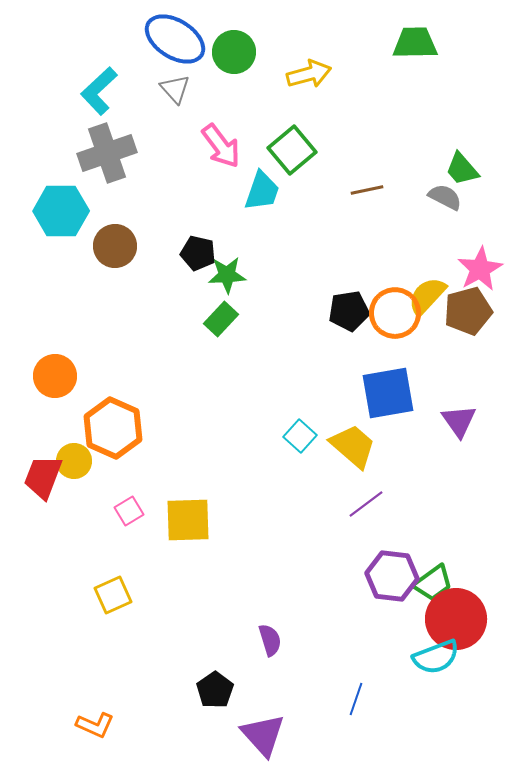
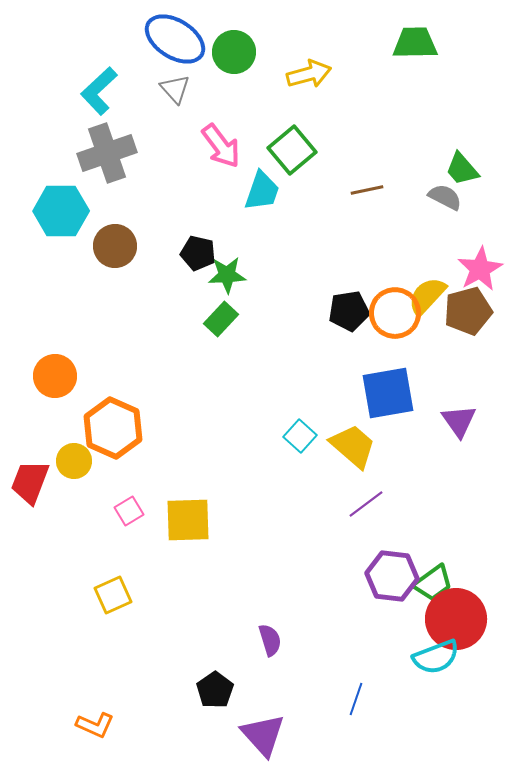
red trapezoid at (43, 477): moved 13 px left, 5 px down
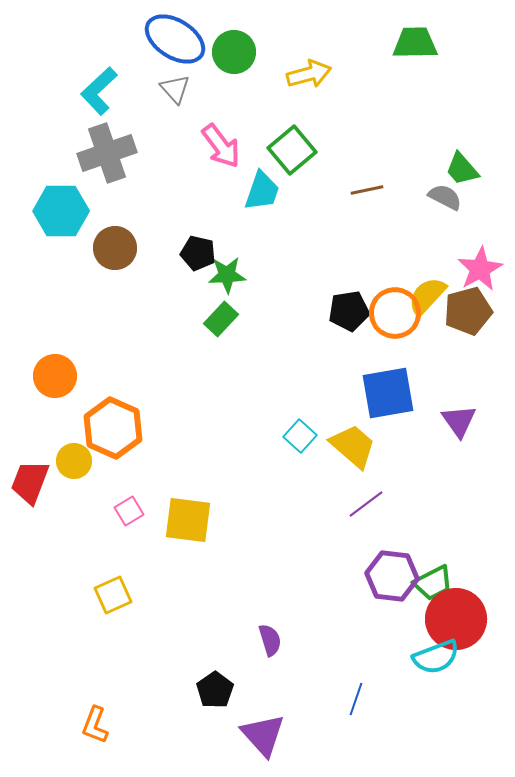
brown circle at (115, 246): moved 2 px down
yellow square at (188, 520): rotated 9 degrees clockwise
green trapezoid at (433, 583): rotated 9 degrees clockwise
orange L-shape at (95, 725): rotated 87 degrees clockwise
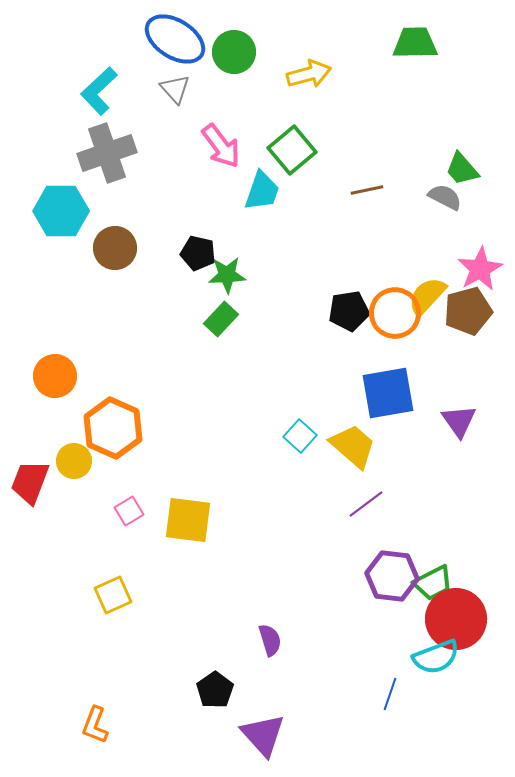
blue line at (356, 699): moved 34 px right, 5 px up
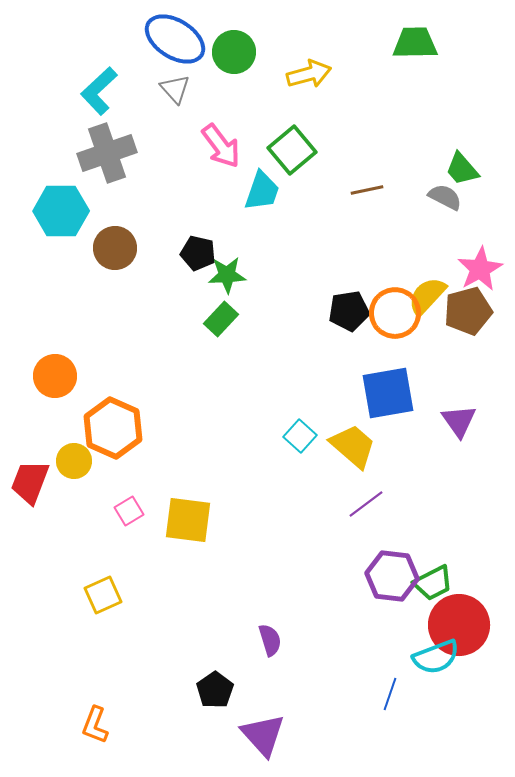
yellow square at (113, 595): moved 10 px left
red circle at (456, 619): moved 3 px right, 6 px down
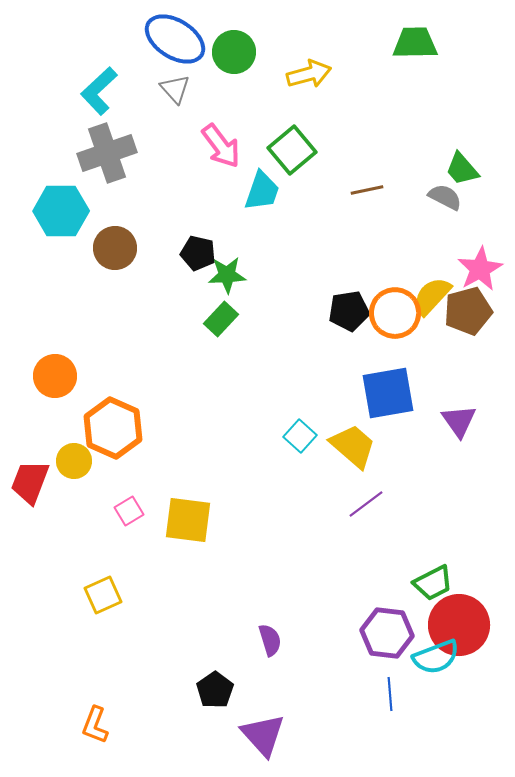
yellow semicircle at (427, 296): moved 5 px right
purple hexagon at (392, 576): moved 5 px left, 57 px down
blue line at (390, 694): rotated 24 degrees counterclockwise
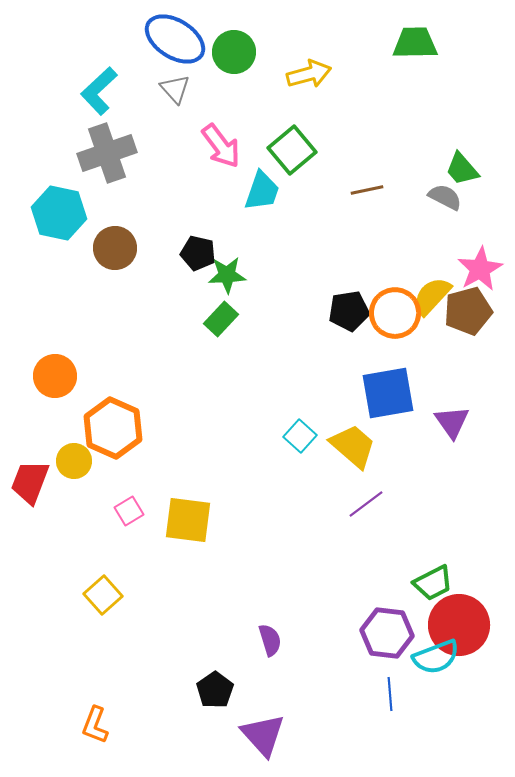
cyan hexagon at (61, 211): moved 2 px left, 2 px down; rotated 12 degrees clockwise
purple triangle at (459, 421): moved 7 px left, 1 px down
yellow square at (103, 595): rotated 18 degrees counterclockwise
